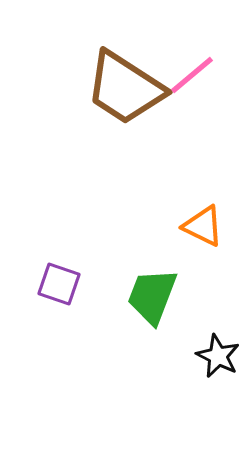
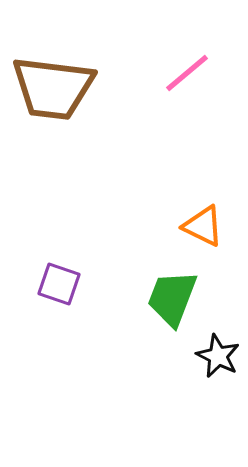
pink line: moved 5 px left, 2 px up
brown trapezoid: moved 72 px left; rotated 26 degrees counterclockwise
green trapezoid: moved 20 px right, 2 px down
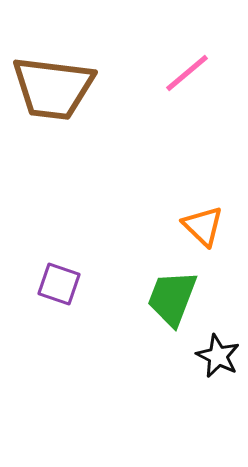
orange triangle: rotated 18 degrees clockwise
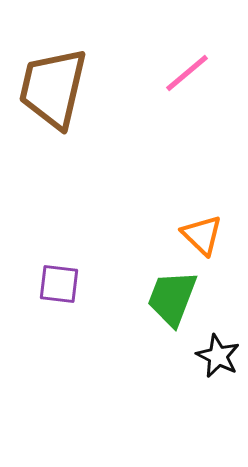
brown trapezoid: rotated 96 degrees clockwise
orange triangle: moved 1 px left, 9 px down
purple square: rotated 12 degrees counterclockwise
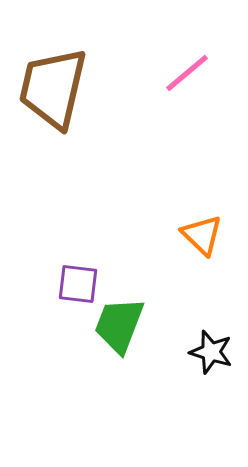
purple square: moved 19 px right
green trapezoid: moved 53 px left, 27 px down
black star: moved 7 px left, 4 px up; rotated 9 degrees counterclockwise
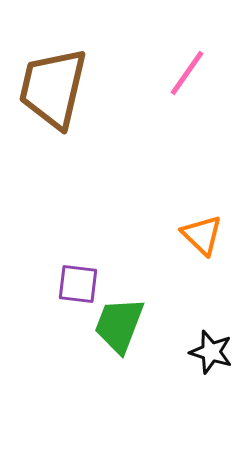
pink line: rotated 15 degrees counterclockwise
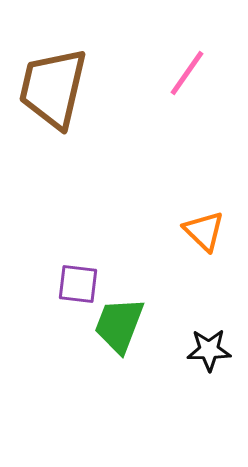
orange triangle: moved 2 px right, 4 px up
black star: moved 2 px left, 2 px up; rotated 18 degrees counterclockwise
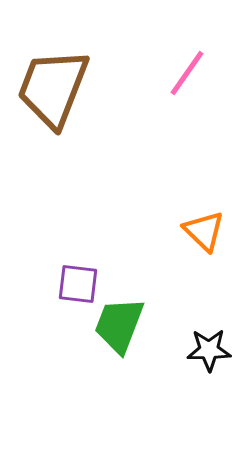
brown trapezoid: rotated 8 degrees clockwise
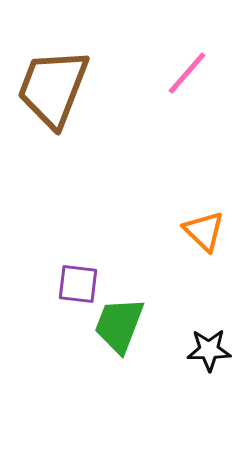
pink line: rotated 6 degrees clockwise
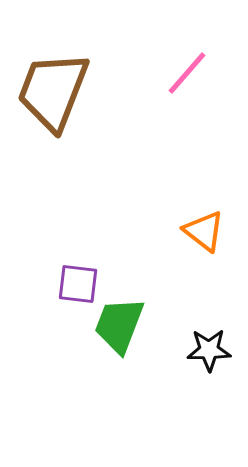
brown trapezoid: moved 3 px down
orange triangle: rotated 6 degrees counterclockwise
